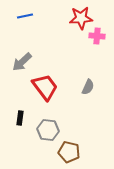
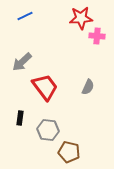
blue line: rotated 14 degrees counterclockwise
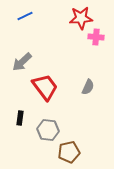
pink cross: moved 1 px left, 1 px down
brown pentagon: rotated 25 degrees counterclockwise
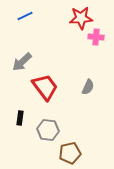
brown pentagon: moved 1 px right, 1 px down
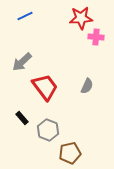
gray semicircle: moved 1 px left, 1 px up
black rectangle: moved 2 px right; rotated 48 degrees counterclockwise
gray hexagon: rotated 15 degrees clockwise
